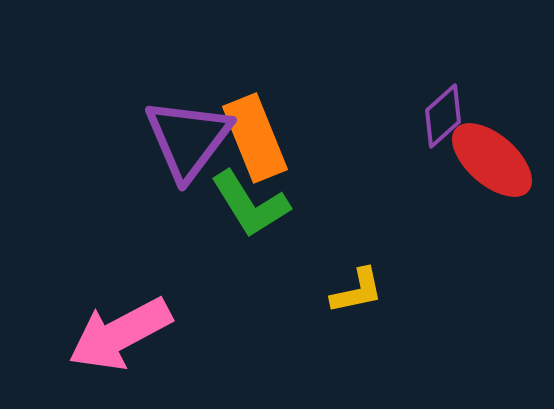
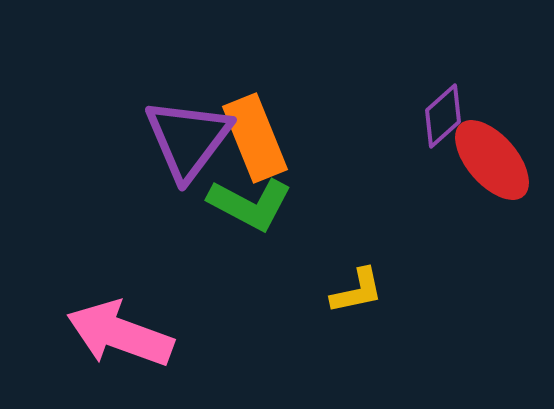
red ellipse: rotated 8 degrees clockwise
green L-shape: rotated 30 degrees counterclockwise
pink arrow: rotated 48 degrees clockwise
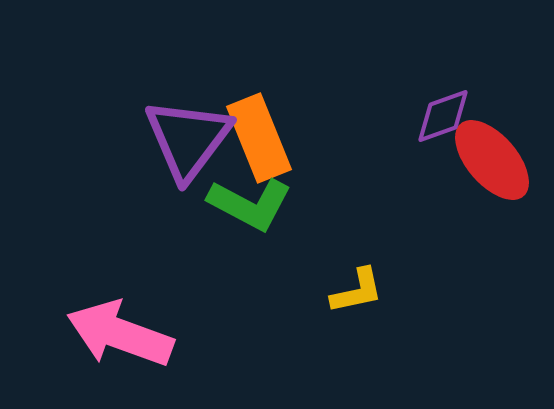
purple diamond: rotated 22 degrees clockwise
orange rectangle: moved 4 px right
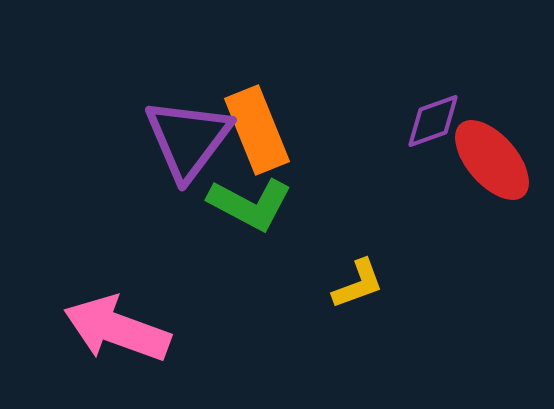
purple diamond: moved 10 px left, 5 px down
orange rectangle: moved 2 px left, 8 px up
yellow L-shape: moved 1 px right, 7 px up; rotated 8 degrees counterclockwise
pink arrow: moved 3 px left, 5 px up
